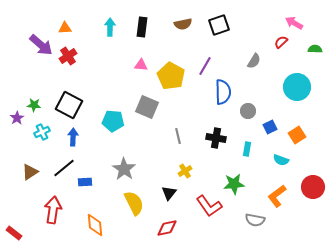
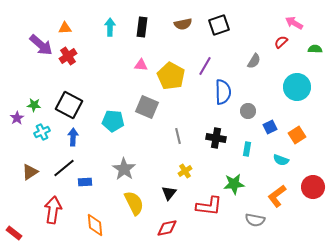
red L-shape at (209, 206): rotated 48 degrees counterclockwise
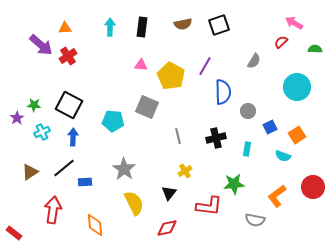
black cross at (216, 138): rotated 24 degrees counterclockwise
cyan semicircle at (281, 160): moved 2 px right, 4 px up
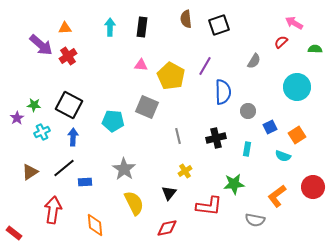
brown semicircle at (183, 24): moved 3 px right, 5 px up; rotated 96 degrees clockwise
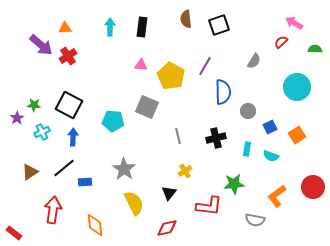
cyan semicircle at (283, 156): moved 12 px left
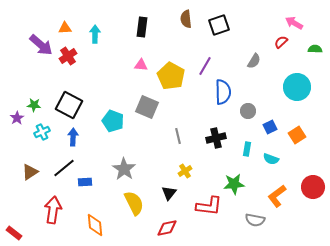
cyan arrow at (110, 27): moved 15 px left, 7 px down
cyan pentagon at (113, 121): rotated 15 degrees clockwise
cyan semicircle at (271, 156): moved 3 px down
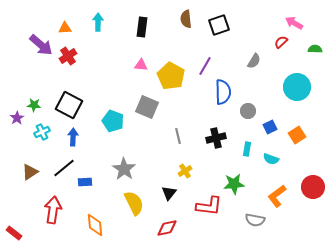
cyan arrow at (95, 34): moved 3 px right, 12 px up
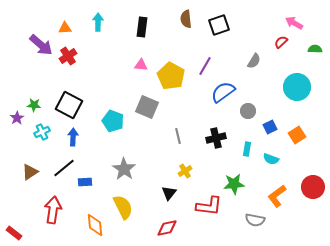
blue semicircle at (223, 92): rotated 125 degrees counterclockwise
yellow semicircle at (134, 203): moved 11 px left, 4 px down
